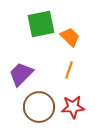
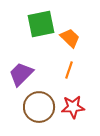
orange trapezoid: moved 1 px down
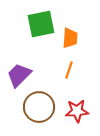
orange trapezoid: rotated 50 degrees clockwise
purple trapezoid: moved 2 px left, 1 px down
red star: moved 4 px right, 4 px down
